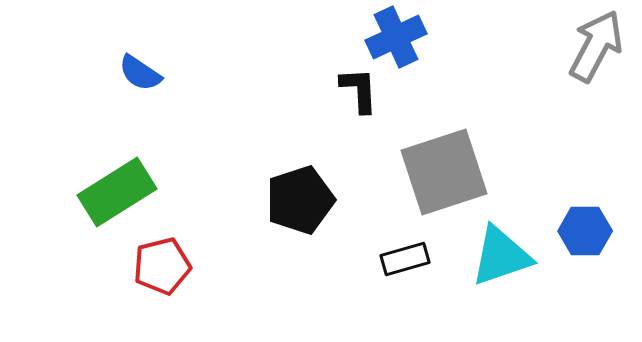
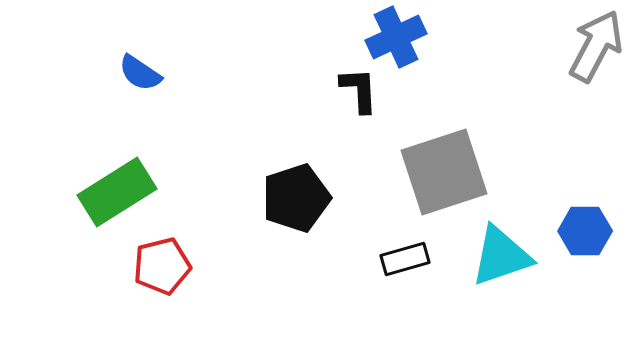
black pentagon: moved 4 px left, 2 px up
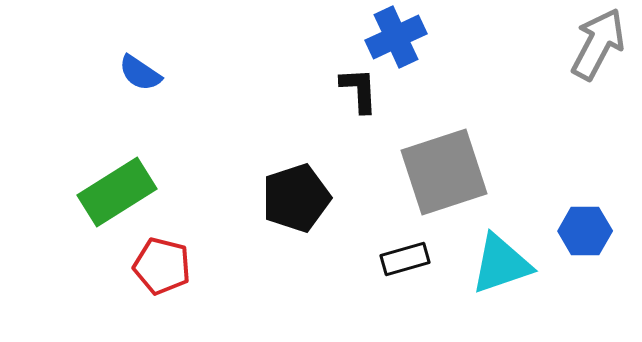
gray arrow: moved 2 px right, 2 px up
cyan triangle: moved 8 px down
red pentagon: rotated 28 degrees clockwise
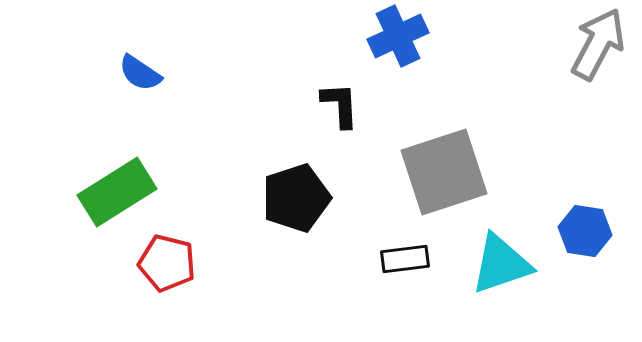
blue cross: moved 2 px right, 1 px up
black L-shape: moved 19 px left, 15 px down
blue hexagon: rotated 9 degrees clockwise
black rectangle: rotated 9 degrees clockwise
red pentagon: moved 5 px right, 3 px up
